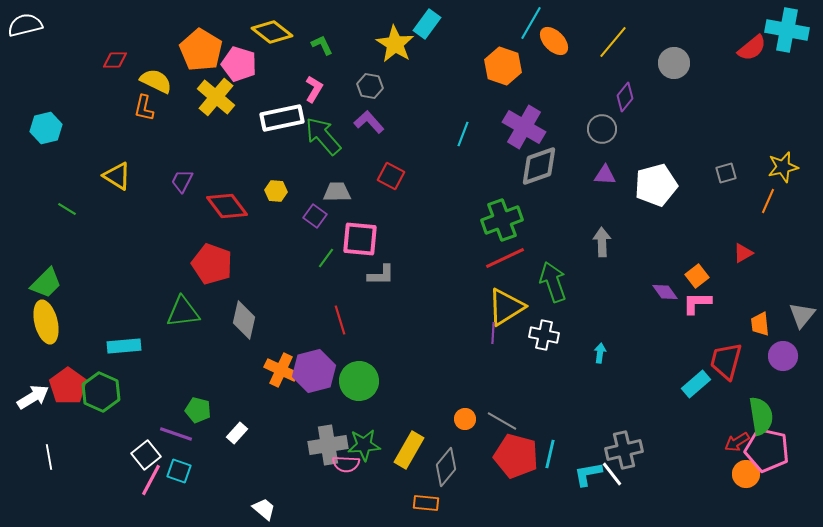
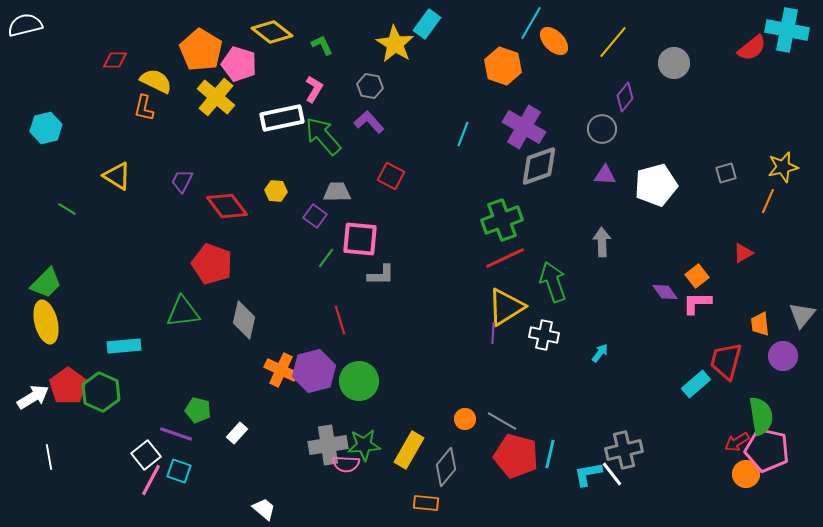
cyan arrow at (600, 353): rotated 30 degrees clockwise
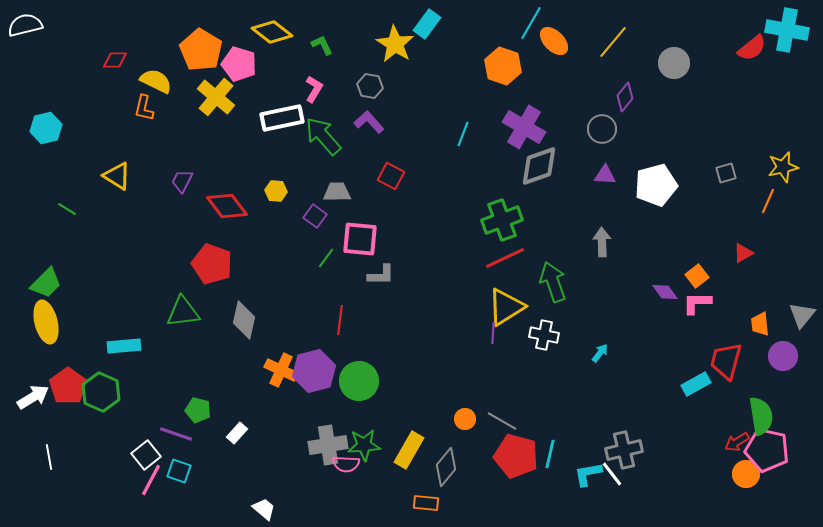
red line at (340, 320): rotated 24 degrees clockwise
cyan rectangle at (696, 384): rotated 12 degrees clockwise
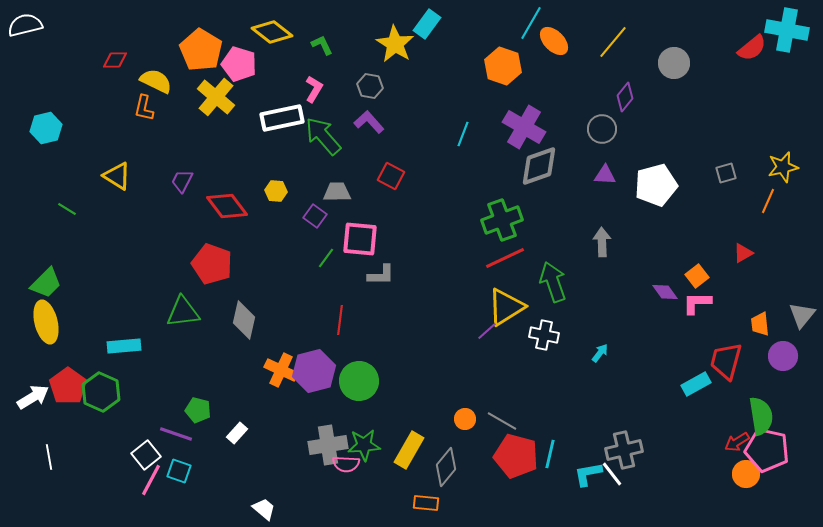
purple line at (493, 333): moved 6 px left, 2 px up; rotated 45 degrees clockwise
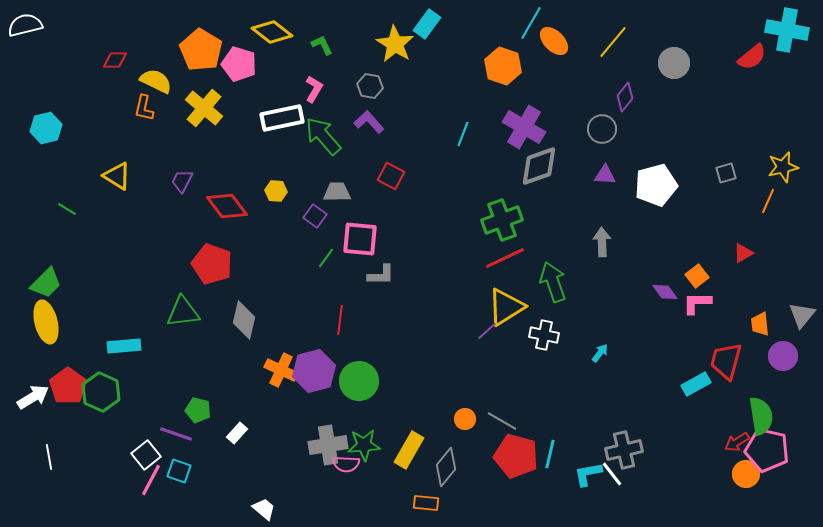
red semicircle at (752, 48): moved 9 px down
yellow cross at (216, 97): moved 12 px left, 11 px down
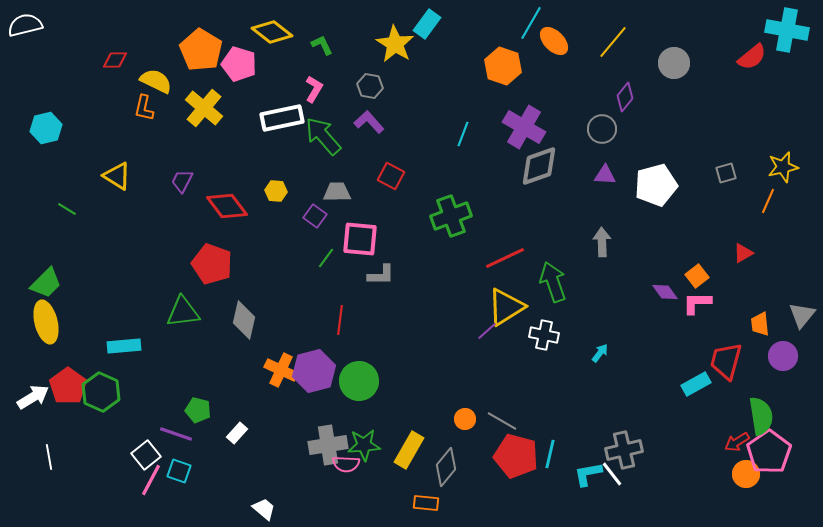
green cross at (502, 220): moved 51 px left, 4 px up
pink pentagon at (767, 450): moved 2 px right, 2 px down; rotated 24 degrees clockwise
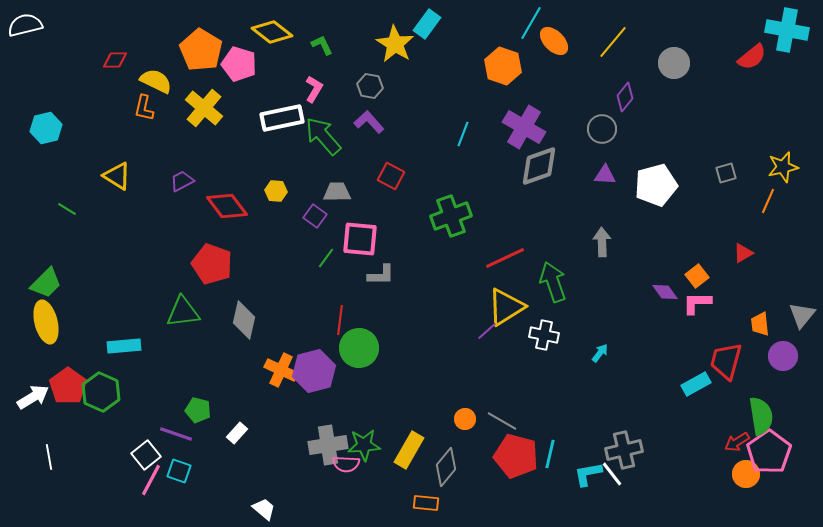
purple trapezoid at (182, 181): rotated 35 degrees clockwise
green circle at (359, 381): moved 33 px up
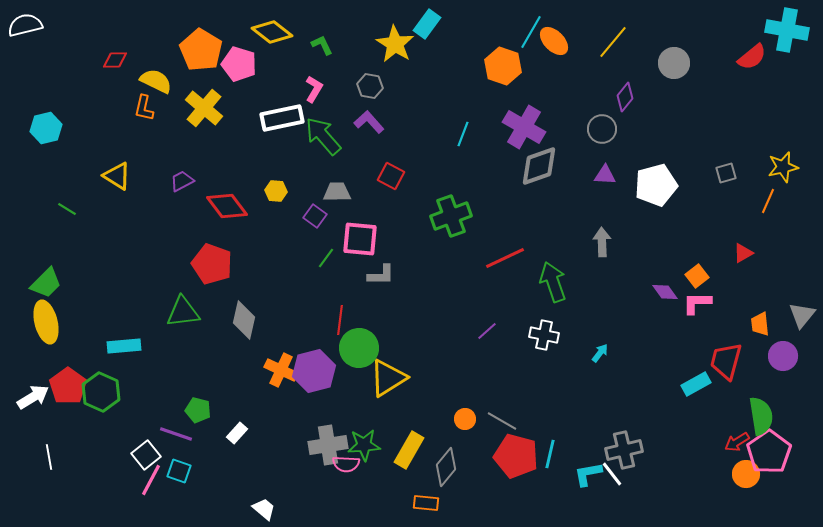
cyan line at (531, 23): moved 9 px down
yellow triangle at (506, 307): moved 118 px left, 71 px down
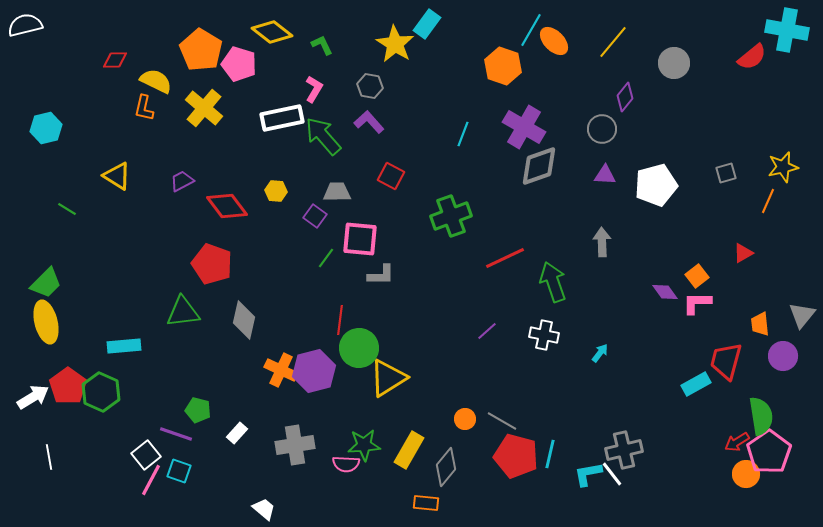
cyan line at (531, 32): moved 2 px up
gray cross at (328, 445): moved 33 px left
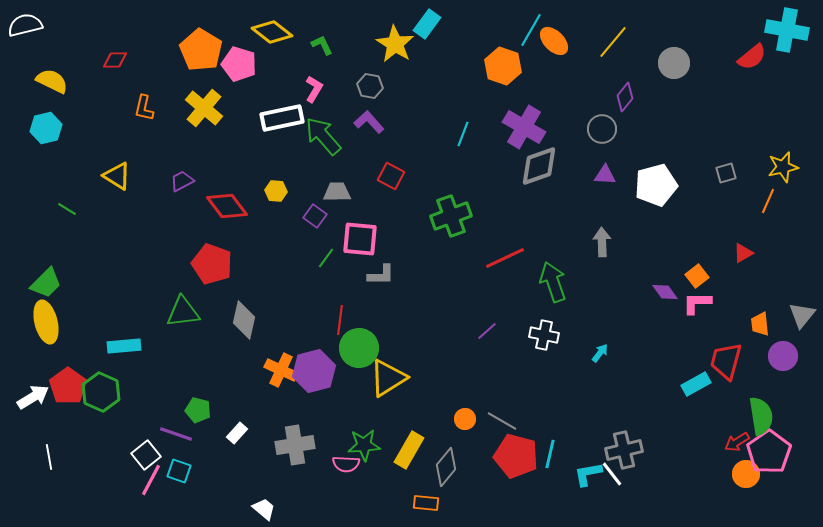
yellow semicircle at (156, 81): moved 104 px left
